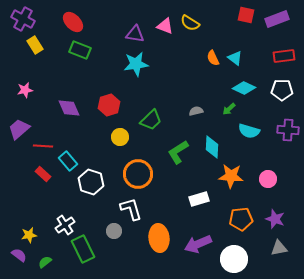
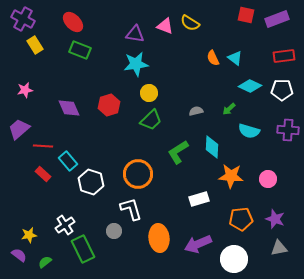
cyan diamond at (244, 88): moved 6 px right, 2 px up
yellow circle at (120, 137): moved 29 px right, 44 px up
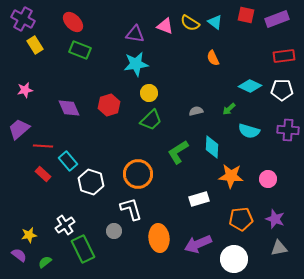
cyan triangle at (235, 58): moved 20 px left, 36 px up
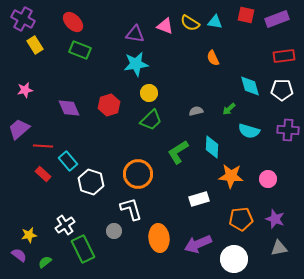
cyan triangle at (215, 22): rotated 28 degrees counterclockwise
cyan diamond at (250, 86): rotated 50 degrees clockwise
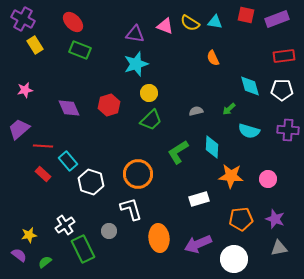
cyan star at (136, 64): rotated 10 degrees counterclockwise
gray circle at (114, 231): moved 5 px left
